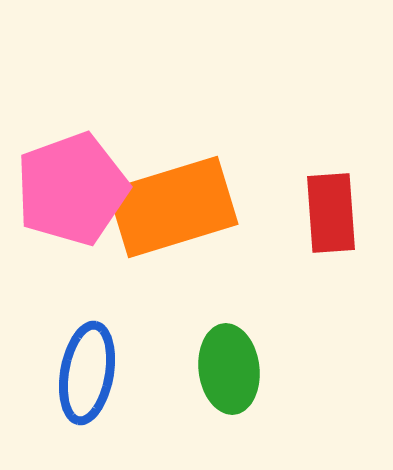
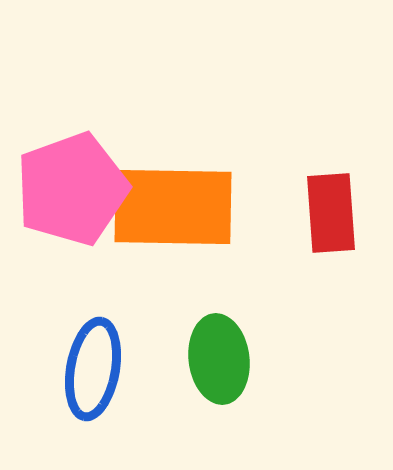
orange rectangle: rotated 18 degrees clockwise
green ellipse: moved 10 px left, 10 px up
blue ellipse: moved 6 px right, 4 px up
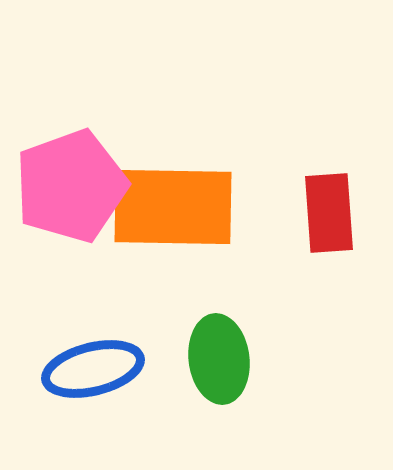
pink pentagon: moved 1 px left, 3 px up
red rectangle: moved 2 px left
blue ellipse: rotated 66 degrees clockwise
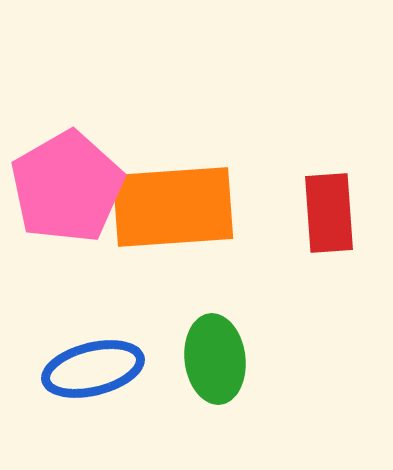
pink pentagon: moved 4 px left, 1 px down; rotated 10 degrees counterclockwise
orange rectangle: rotated 5 degrees counterclockwise
green ellipse: moved 4 px left
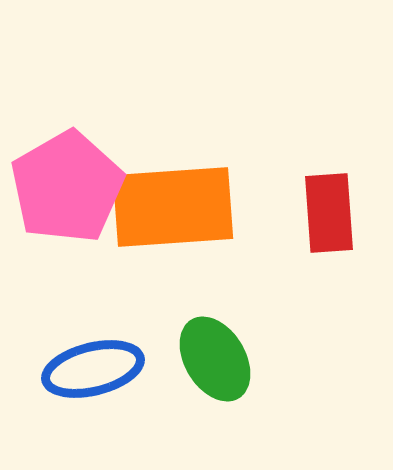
green ellipse: rotated 24 degrees counterclockwise
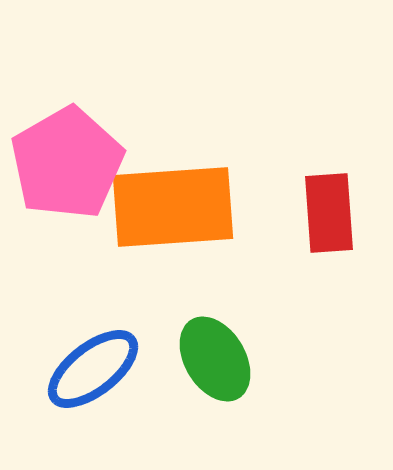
pink pentagon: moved 24 px up
blue ellipse: rotated 24 degrees counterclockwise
